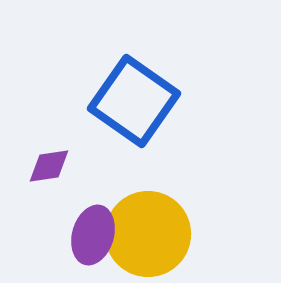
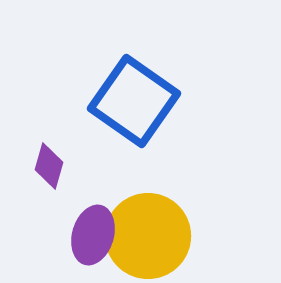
purple diamond: rotated 66 degrees counterclockwise
yellow circle: moved 2 px down
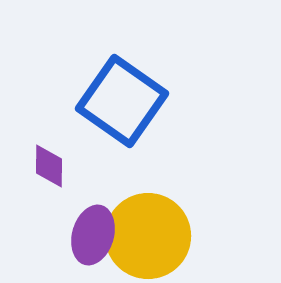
blue square: moved 12 px left
purple diamond: rotated 15 degrees counterclockwise
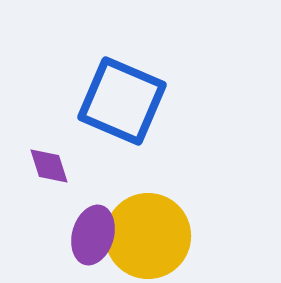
blue square: rotated 12 degrees counterclockwise
purple diamond: rotated 18 degrees counterclockwise
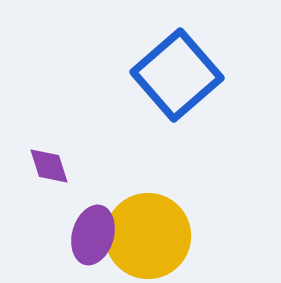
blue square: moved 55 px right, 26 px up; rotated 26 degrees clockwise
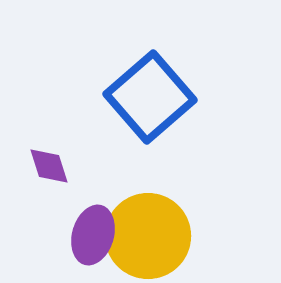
blue square: moved 27 px left, 22 px down
